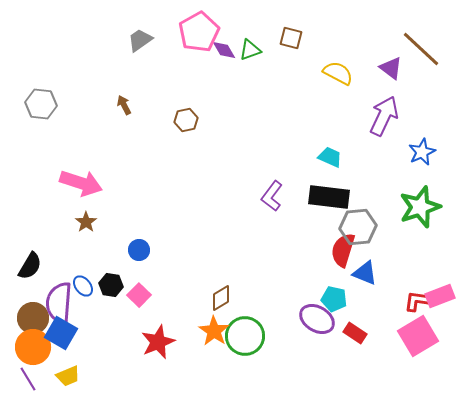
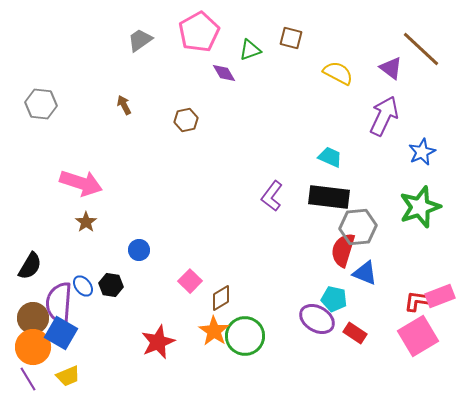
purple diamond at (224, 50): moved 23 px down
pink square at (139, 295): moved 51 px right, 14 px up
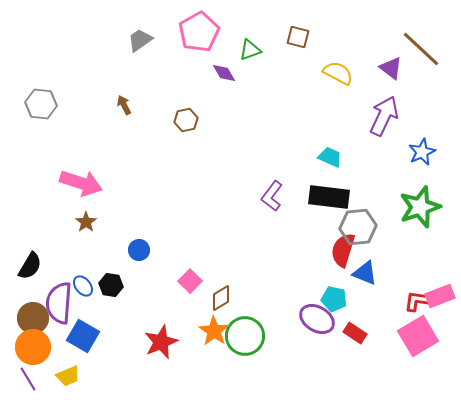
brown square at (291, 38): moved 7 px right, 1 px up
blue square at (61, 333): moved 22 px right, 3 px down
red star at (158, 342): moved 3 px right
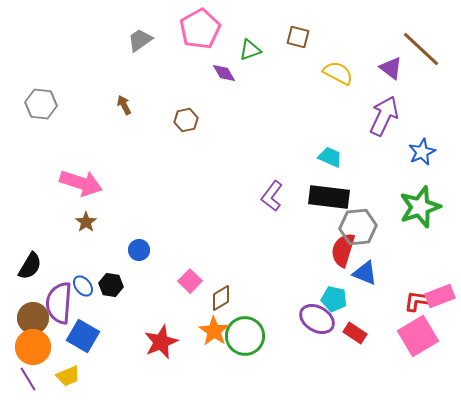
pink pentagon at (199, 32): moved 1 px right, 3 px up
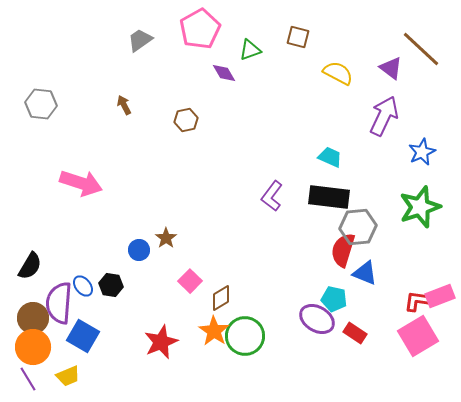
brown star at (86, 222): moved 80 px right, 16 px down
